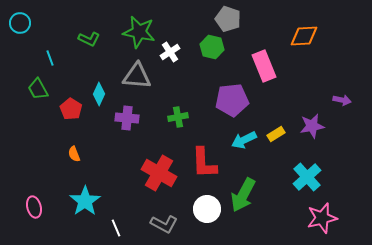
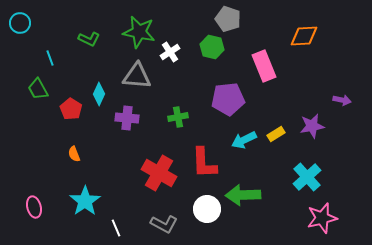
purple pentagon: moved 4 px left, 1 px up
green arrow: rotated 60 degrees clockwise
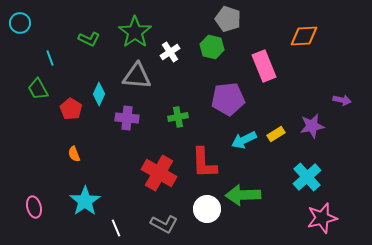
green star: moved 4 px left; rotated 24 degrees clockwise
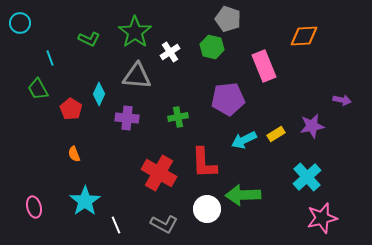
white line: moved 3 px up
